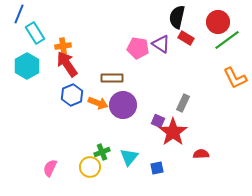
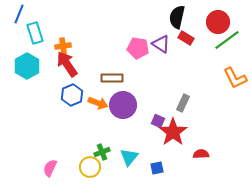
cyan rectangle: rotated 15 degrees clockwise
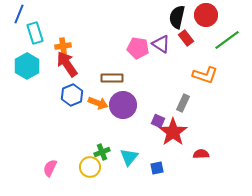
red circle: moved 12 px left, 7 px up
red rectangle: rotated 21 degrees clockwise
orange L-shape: moved 30 px left, 3 px up; rotated 45 degrees counterclockwise
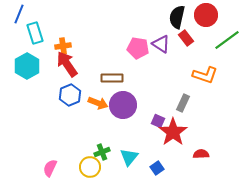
blue hexagon: moved 2 px left
blue square: rotated 24 degrees counterclockwise
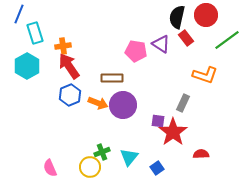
pink pentagon: moved 2 px left, 3 px down
red arrow: moved 2 px right, 2 px down
purple square: rotated 16 degrees counterclockwise
pink semicircle: rotated 48 degrees counterclockwise
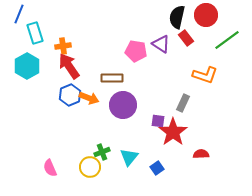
orange arrow: moved 9 px left, 5 px up
